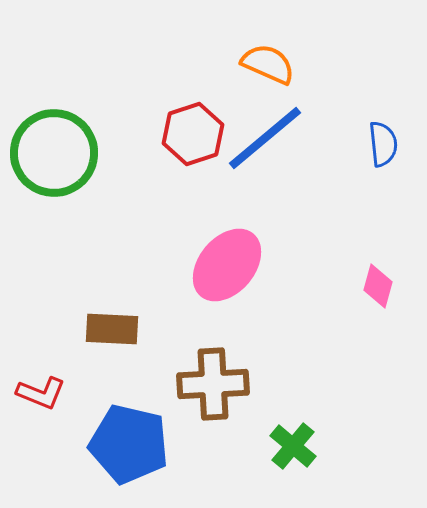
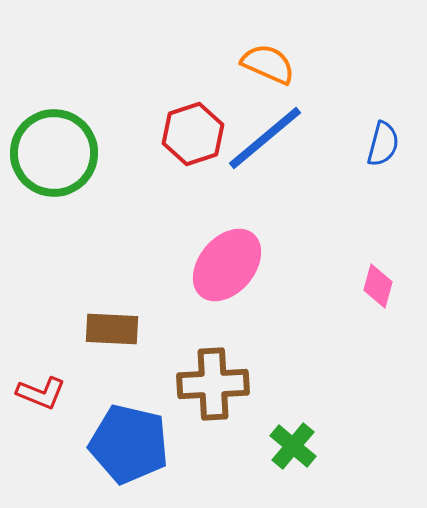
blue semicircle: rotated 21 degrees clockwise
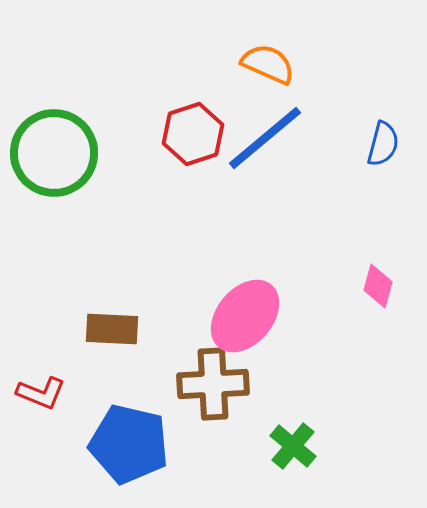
pink ellipse: moved 18 px right, 51 px down
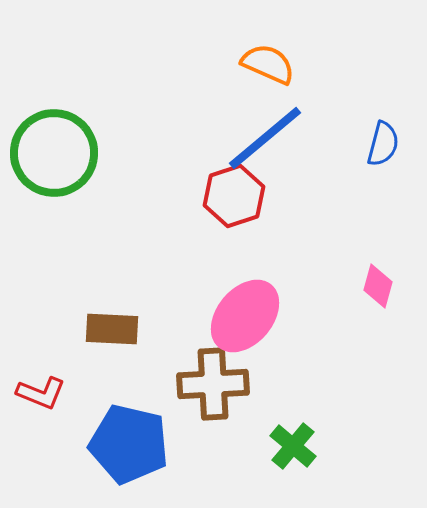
red hexagon: moved 41 px right, 62 px down
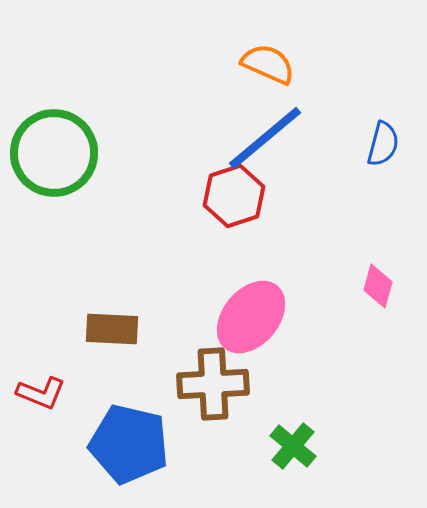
pink ellipse: moved 6 px right, 1 px down
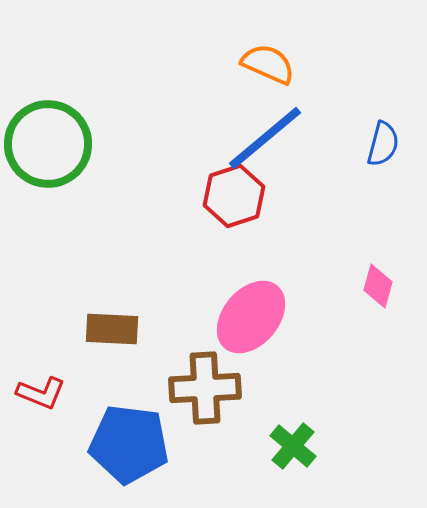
green circle: moved 6 px left, 9 px up
brown cross: moved 8 px left, 4 px down
blue pentagon: rotated 6 degrees counterclockwise
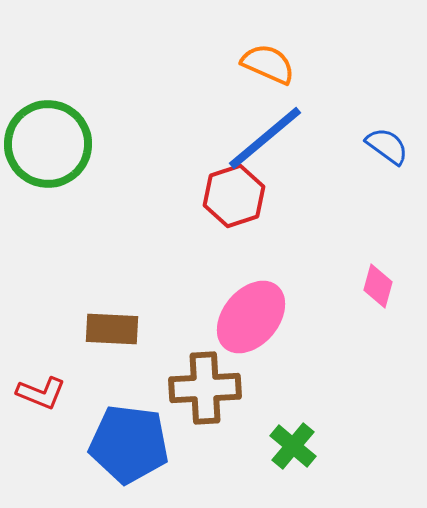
blue semicircle: moved 4 px right, 2 px down; rotated 69 degrees counterclockwise
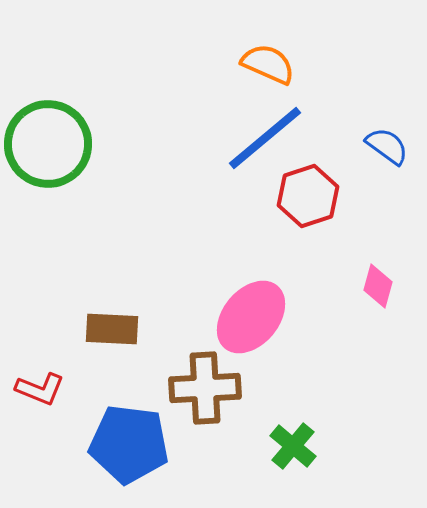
red hexagon: moved 74 px right
red L-shape: moved 1 px left, 4 px up
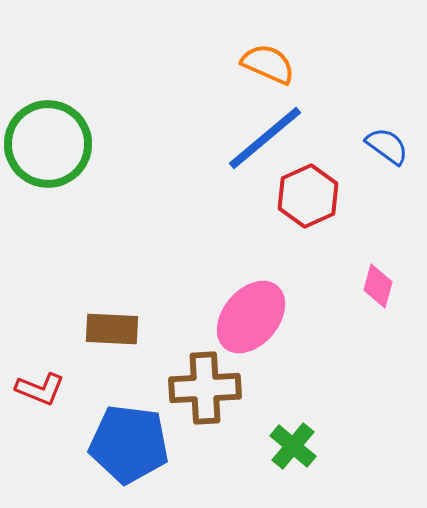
red hexagon: rotated 6 degrees counterclockwise
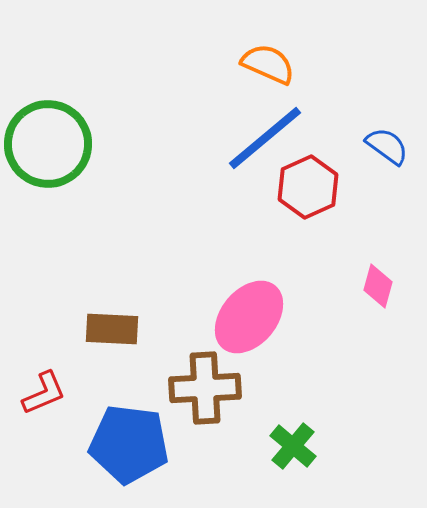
red hexagon: moved 9 px up
pink ellipse: moved 2 px left
red L-shape: moved 4 px right, 4 px down; rotated 45 degrees counterclockwise
